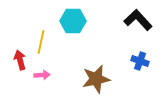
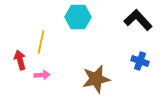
cyan hexagon: moved 5 px right, 4 px up
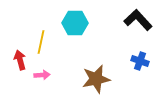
cyan hexagon: moved 3 px left, 6 px down
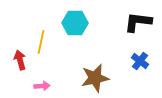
black L-shape: moved 2 px down; rotated 40 degrees counterclockwise
blue cross: rotated 18 degrees clockwise
pink arrow: moved 11 px down
brown star: moved 1 px left, 1 px up
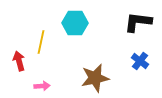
red arrow: moved 1 px left, 1 px down
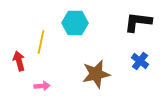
brown star: moved 1 px right, 4 px up
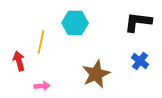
brown star: rotated 12 degrees counterclockwise
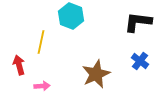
cyan hexagon: moved 4 px left, 7 px up; rotated 20 degrees clockwise
red arrow: moved 4 px down
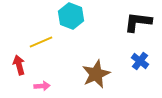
yellow line: rotated 55 degrees clockwise
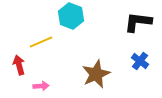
pink arrow: moved 1 px left
